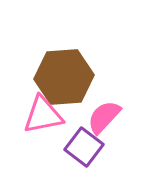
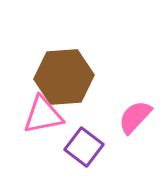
pink semicircle: moved 31 px right
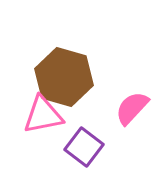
brown hexagon: rotated 20 degrees clockwise
pink semicircle: moved 3 px left, 9 px up
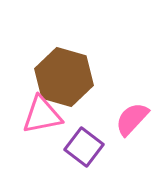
pink semicircle: moved 11 px down
pink triangle: moved 1 px left
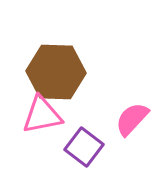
brown hexagon: moved 8 px left, 5 px up; rotated 14 degrees counterclockwise
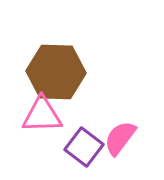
pink triangle: rotated 9 degrees clockwise
pink semicircle: moved 12 px left, 19 px down; rotated 6 degrees counterclockwise
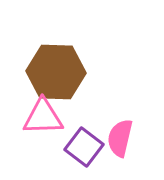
pink triangle: moved 1 px right, 2 px down
pink semicircle: rotated 24 degrees counterclockwise
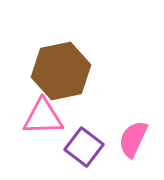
brown hexagon: moved 5 px right, 1 px up; rotated 14 degrees counterclockwise
pink semicircle: moved 13 px right, 1 px down; rotated 12 degrees clockwise
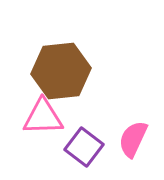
brown hexagon: rotated 6 degrees clockwise
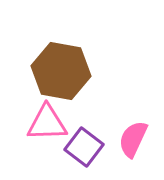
brown hexagon: rotated 16 degrees clockwise
pink triangle: moved 4 px right, 6 px down
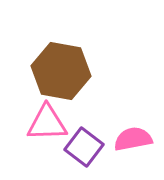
pink semicircle: rotated 54 degrees clockwise
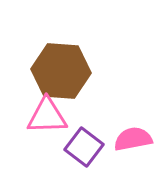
brown hexagon: rotated 6 degrees counterclockwise
pink triangle: moved 7 px up
